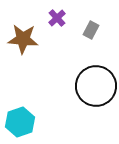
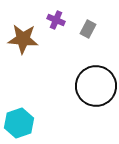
purple cross: moved 1 px left, 2 px down; rotated 24 degrees counterclockwise
gray rectangle: moved 3 px left, 1 px up
cyan hexagon: moved 1 px left, 1 px down
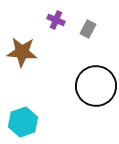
brown star: moved 1 px left, 13 px down
cyan hexagon: moved 4 px right, 1 px up
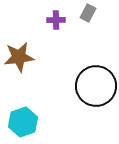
purple cross: rotated 24 degrees counterclockwise
gray rectangle: moved 16 px up
brown star: moved 3 px left, 5 px down; rotated 12 degrees counterclockwise
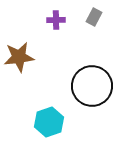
gray rectangle: moved 6 px right, 4 px down
black circle: moved 4 px left
cyan hexagon: moved 26 px right
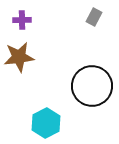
purple cross: moved 34 px left
cyan hexagon: moved 3 px left, 1 px down; rotated 8 degrees counterclockwise
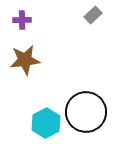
gray rectangle: moved 1 px left, 2 px up; rotated 18 degrees clockwise
brown star: moved 6 px right, 3 px down
black circle: moved 6 px left, 26 px down
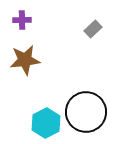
gray rectangle: moved 14 px down
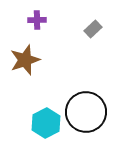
purple cross: moved 15 px right
brown star: rotated 12 degrees counterclockwise
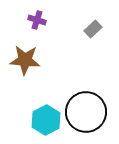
purple cross: rotated 18 degrees clockwise
brown star: rotated 24 degrees clockwise
cyan hexagon: moved 3 px up
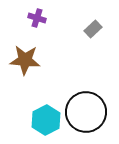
purple cross: moved 2 px up
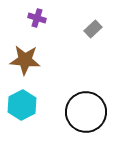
cyan hexagon: moved 24 px left, 15 px up
